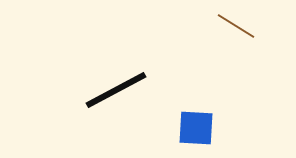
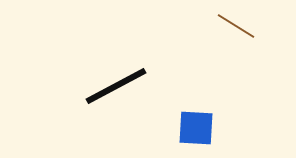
black line: moved 4 px up
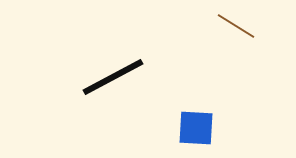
black line: moved 3 px left, 9 px up
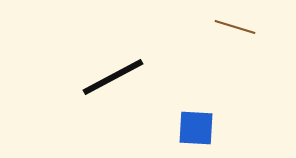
brown line: moved 1 px left, 1 px down; rotated 15 degrees counterclockwise
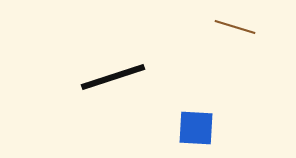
black line: rotated 10 degrees clockwise
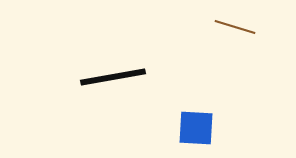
black line: rotated 8 degrees clockwise
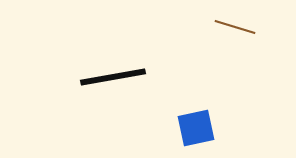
blue square: rotated 15 degrees counterclockwise
